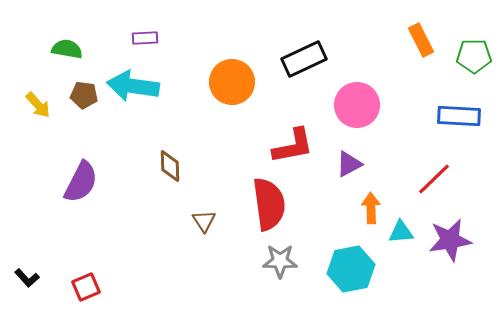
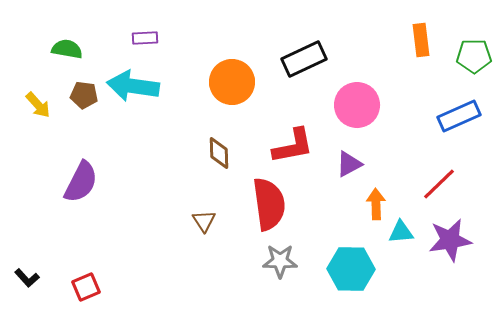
orange rectangle: rotated 20 degrees clockwise
blue rectangle: rotated 27 degrees counterclockwise
brown diamond: moved 49 px right, 13 px up
red line: moved 5 px right, 5 px down
orange arrow: moved 5 px right, 4 px up
cyan hexagon: rotated 12 degrees clockwise
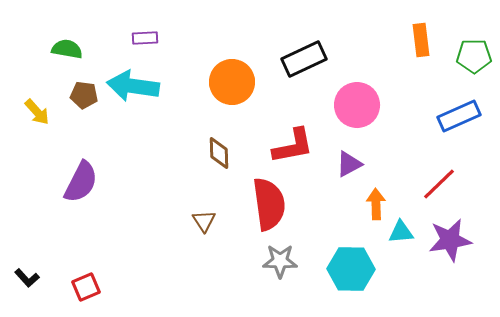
yellow arrow: moved 1 px left, 7 px down
